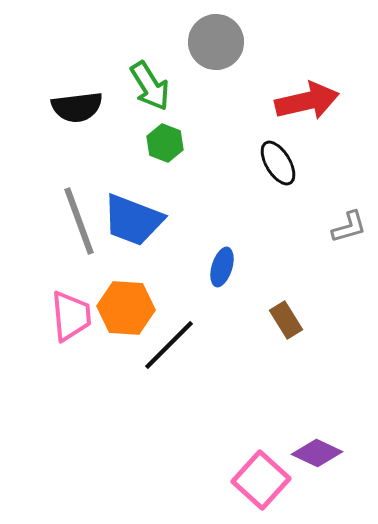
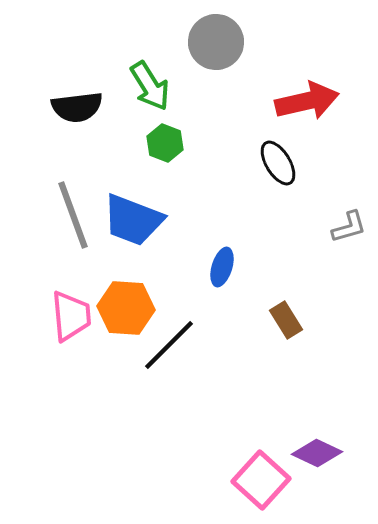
gray line: moved 6 px left, 6 px up
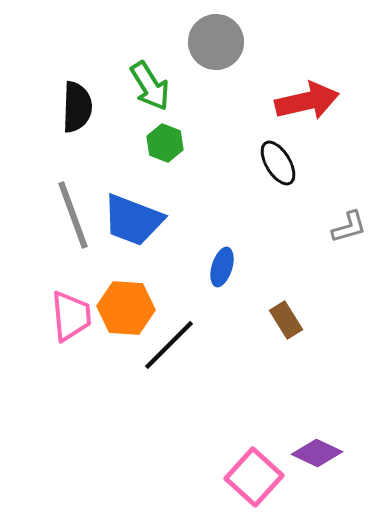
black semicircle: rotated 81 degrees counterclockwise
pink square: moved 7 px left, 3 px up
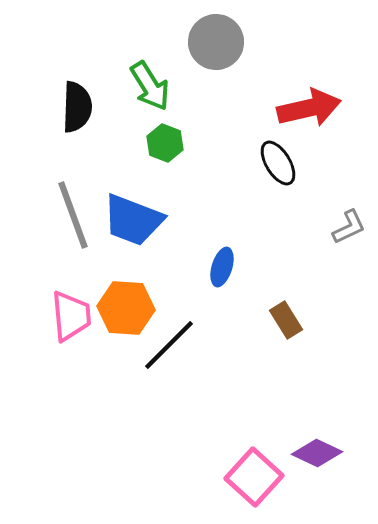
red arrow: moved 2 px right, 7 px down
gray L-shape: rotated 9 degrees counterclockwise
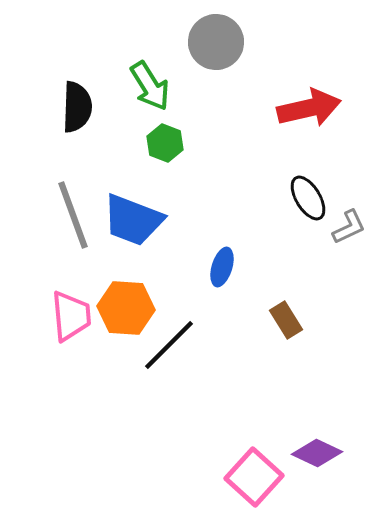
black ellipse: moved 30 px right, 35 px down
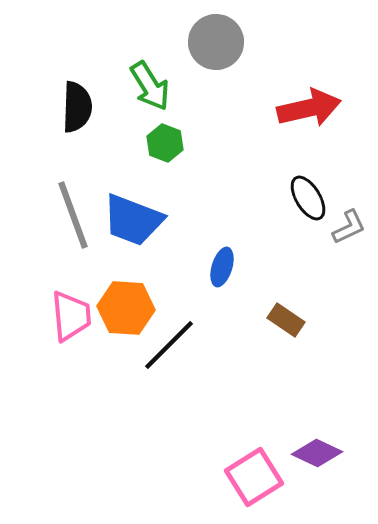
brown rectangle: rotated 24 degrees counterclockwise
pink square: rotated 16 degrees clockwise
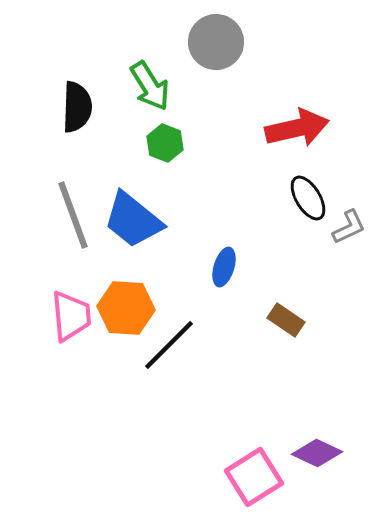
red arrow: moved 12 px left, 20 px down
blue trapezoid: rotated 18 degrees clockwise
blue ellipse: moved 2 px right
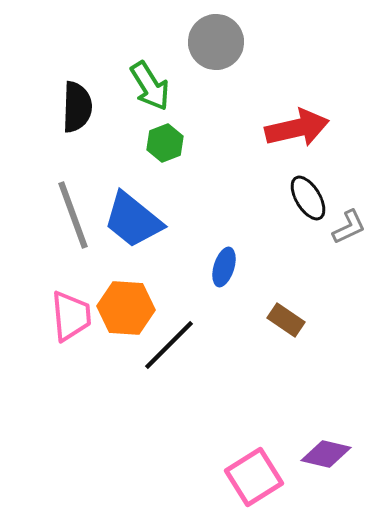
green hexagon: rotated 18 degrees clockwise
purple diamond: moved 9 px right, 1 px down; rotated 12 degrees counterclockwise
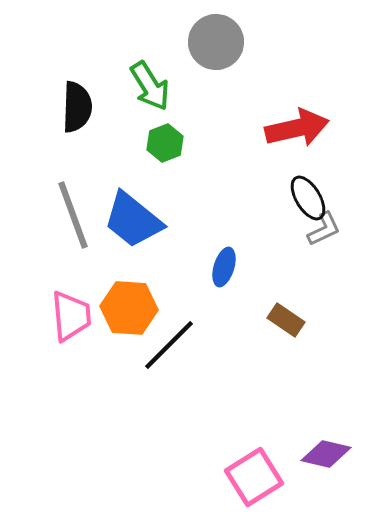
gray L-shape: moved 25 px left, 2 px down
orange hexagon: moved 3 px right
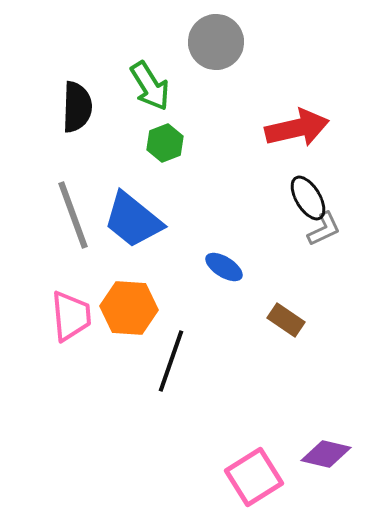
blue ellipse: rotated 75 degrees counterclockwise
black line: moved 2 px right, 16 px down; rotated 26 degrees counterclockwise
